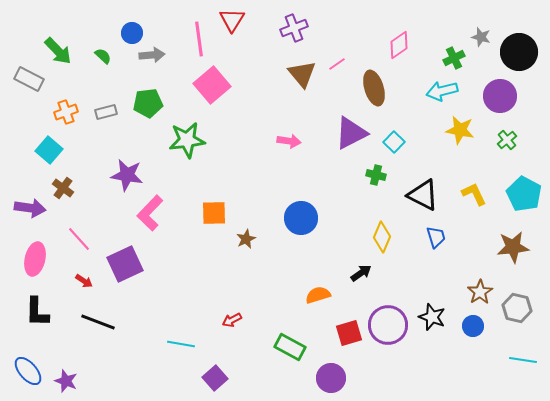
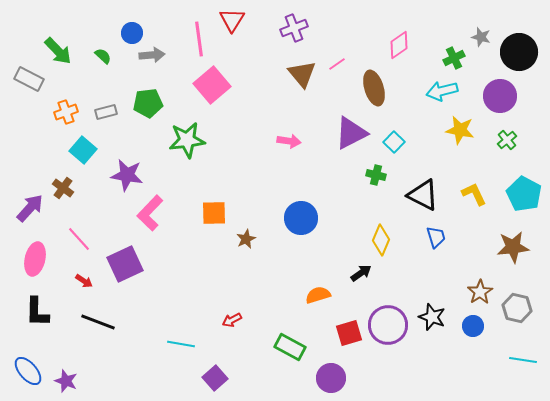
cyan square at (49, 150): moved 34 px right
purple arrow at (30, 208): rotated 56 degrees counterclockwise
yellow diamond at (382, 237): moved 1 px left, 3 px down
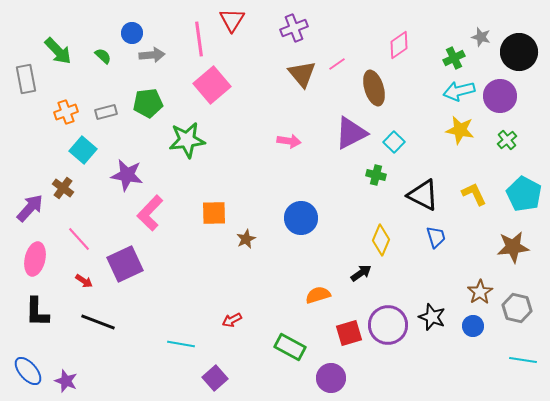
gray rectangle at (29, 79): moved 3 px left; rotated 52 degrees clockwise
cyan arrow at (442, 91): moved 17 px right
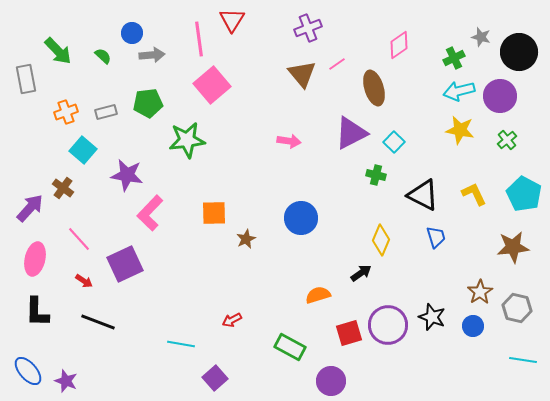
purple cross at (294, 28): moved 14 px right
purple circle at (331, 378): moved 3 px down
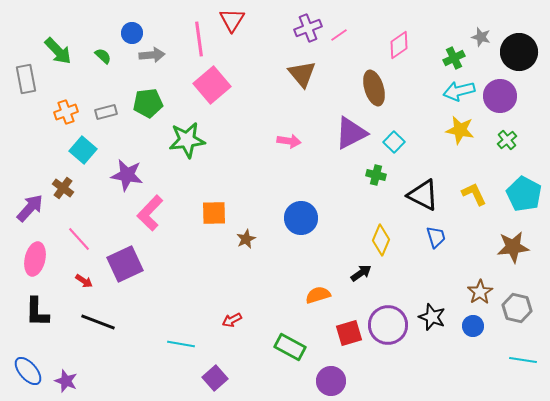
pink line at (337, 64): moved 2 px right, 29 px up
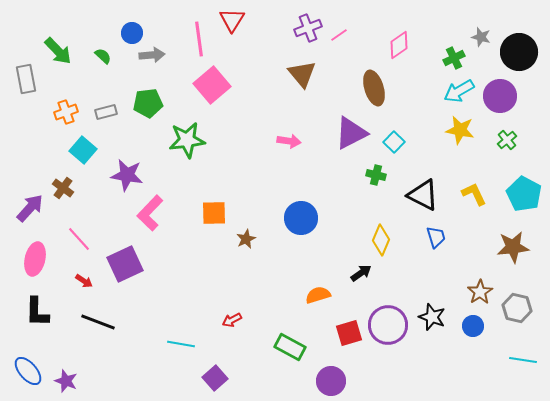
cyan arrow at (459, 91): rotated 16 degrees counterclockwise
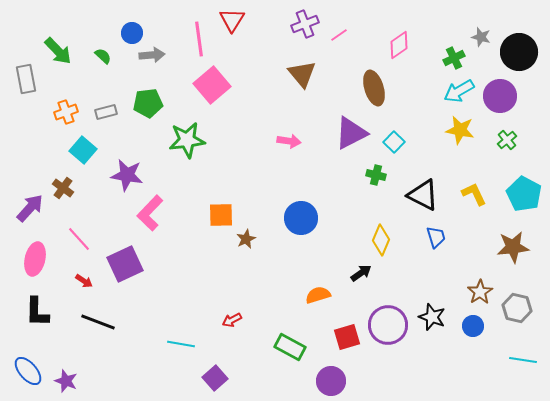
purple cross at (308, 28): moved 3 px left, 4 px up
orange square at (214, 213): moved 7 px right, 2 px down
red square at (349, 333): moved 2 px left, 4 px down
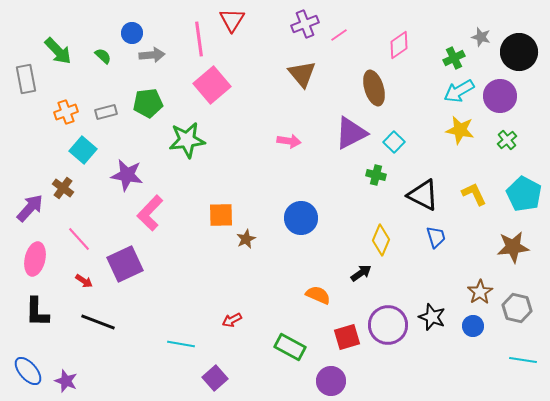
orange semicircle at (318, 295): rotated 40 degrees clockwise
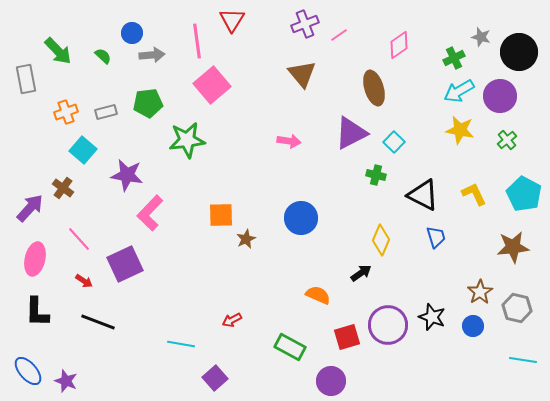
pink line at (199, 39): moved 2 px left, 2 px down
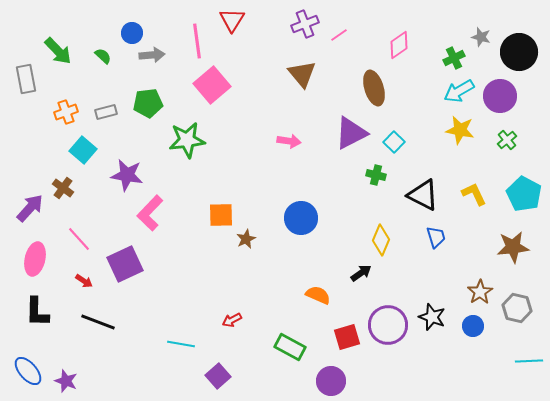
cyan line at (523, 360): moved 6 px right, 1 px down; rotated 12 degrees counterclockwise
purple square at (215, 378): moved 3 px right, 2 px up
